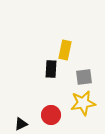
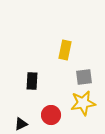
black rectangle: moved 19 px left, 12 px down
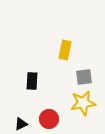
red circle: moved 2 px left, 4 px down
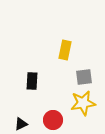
red circle: moved 4 px right, 1 px down
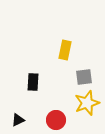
black rectangle: moved 1 px right, 1 px down
yellow star: moved 4 px right; rotated 10 degrees counterclockwise
red circle: moved 3 px right
black triangle: moved 3 px left, 4 px up
